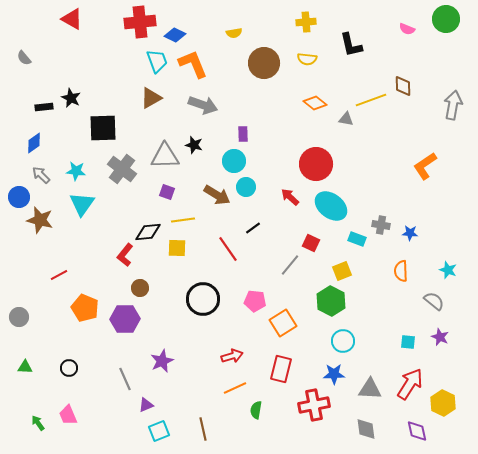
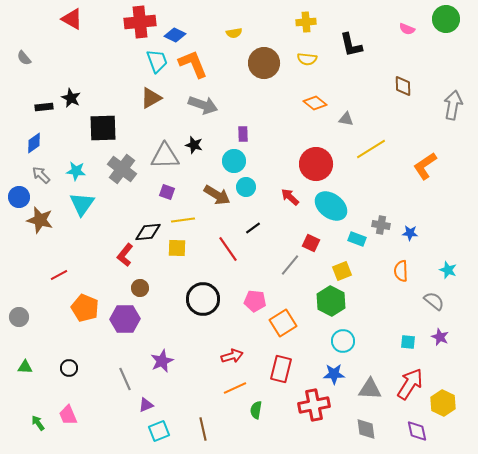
yellow line at (371, 100): moved 49 px down; rotated 12 degrees counterclockwise
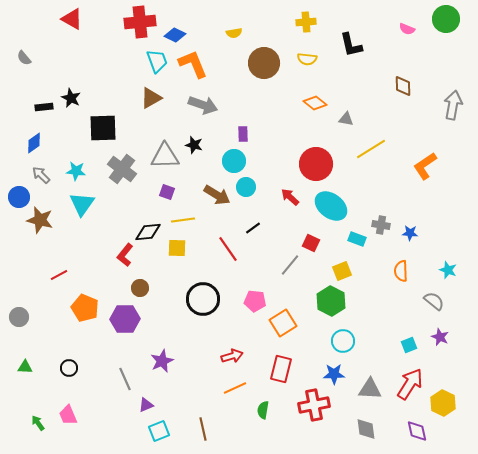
cyan square at (408, 342): moved 1 px right, 3 px down; rotated 28 degrees counterclockwise
green semicircle at (256, 410): moved 7 px right
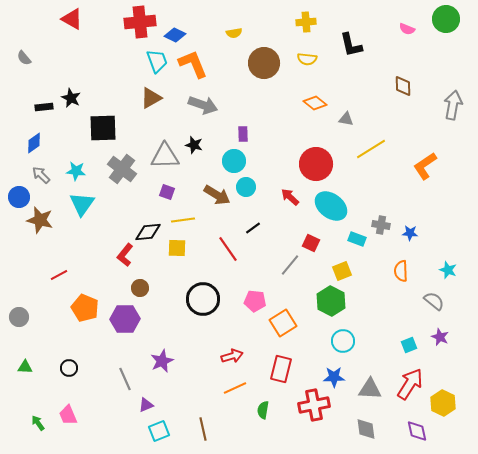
blue star at (334, 374): moved 3 px down
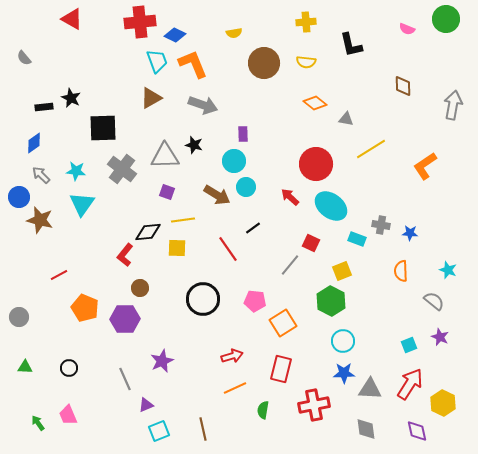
yellow semicircle at (307, 59): moved 1 px left, 3 px down
blue star at (334, 377): moved 10 px right, 4 px up
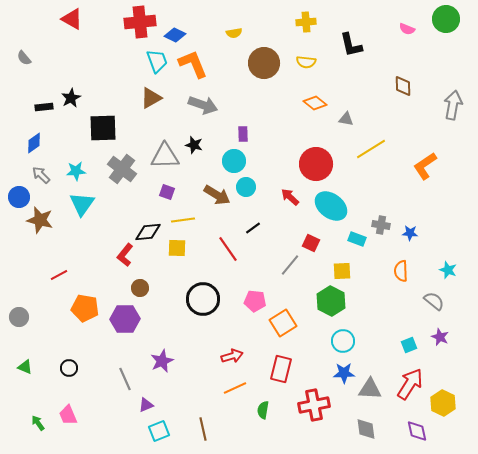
black star at (71, 98): rotated 18 degrees clockwise
cyan star at (76, 171): rotated 12 degrees counterclockwise
yellow square at (342, 271): rotated 18 degrees clockwise
orange pentagon at (85, 308): rotated 12 degrees counterclockwise
green triangle at (25, 367): rotated 21 degrees clockwise
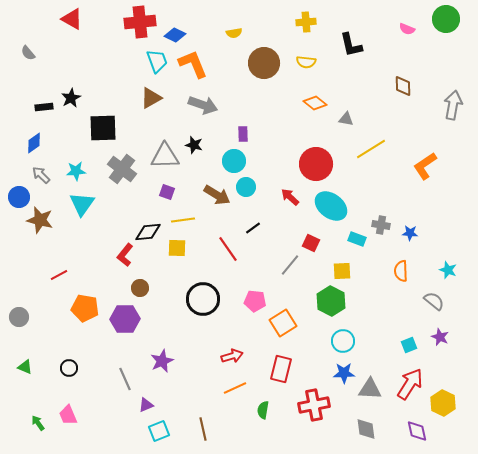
gray semicircle at (24, 58): moved 4 px right, 5 px up
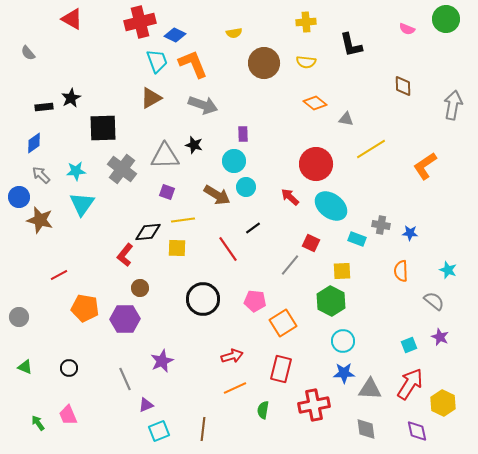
red cross at (140, 22): rotated 8 degrees counterclockwise
brown line at (203, 429): rotated 20 degrees clockwise
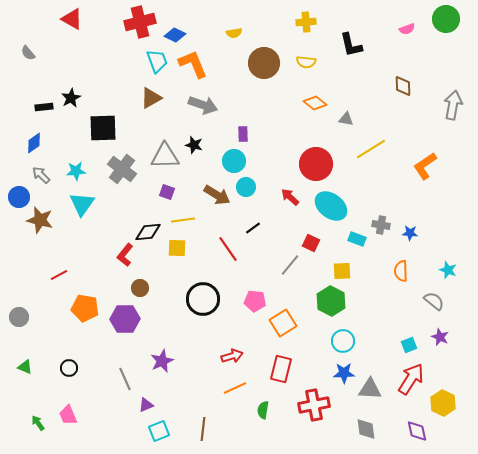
pink semicircle at (407, 29): rotated 42 degrees counterclockwise
red arrow at (410, 384): moved 1 px right, 5 px up
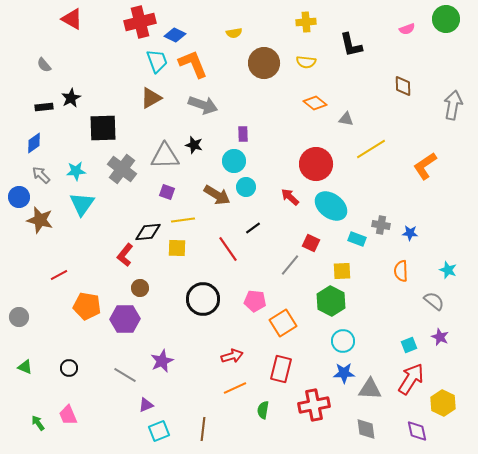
gray semicircle at (28, 53): moved 16 px right, 12 px down
orange pentagon at (85, 308): moved 2 px right, 2 px up
gray line at (125, 379): moved 4 px up; rotated 35 degrees counterclockwise
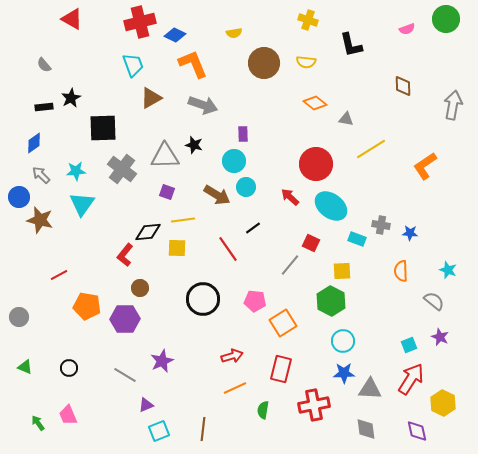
yellow cross at (306, 22): moved 2 px right, 2 px up; rotated 24 degrees clockwise
cyan trapezoid at (157, 61): moved 24 px left, 4 px down
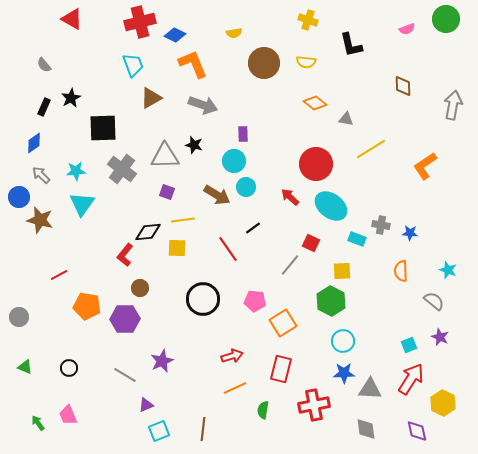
black rectangle at (44, 107): rotated 60 degrees counterclockwise
